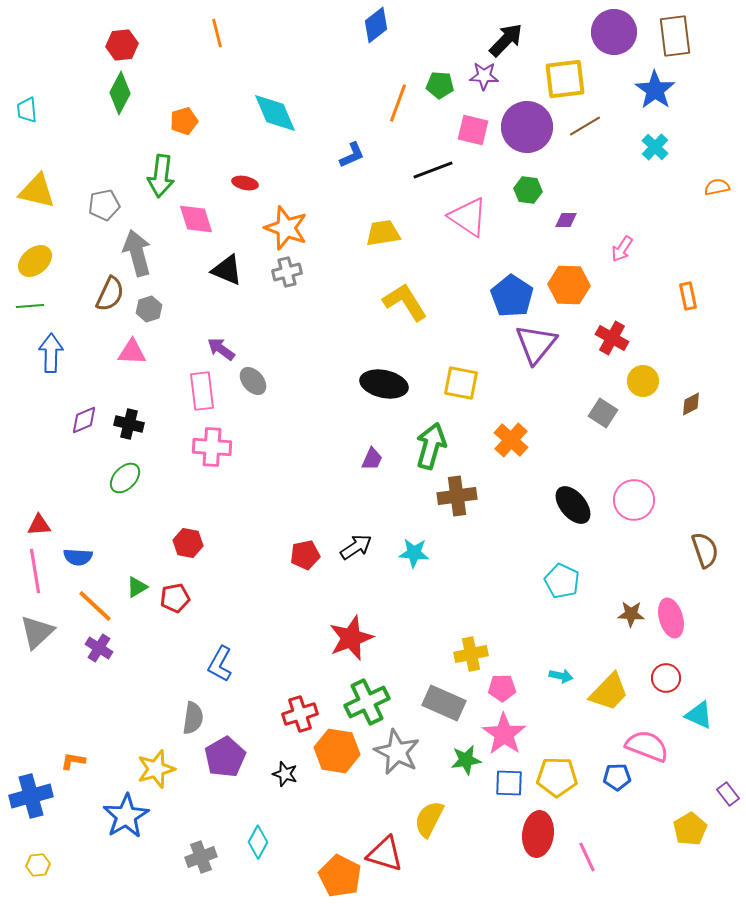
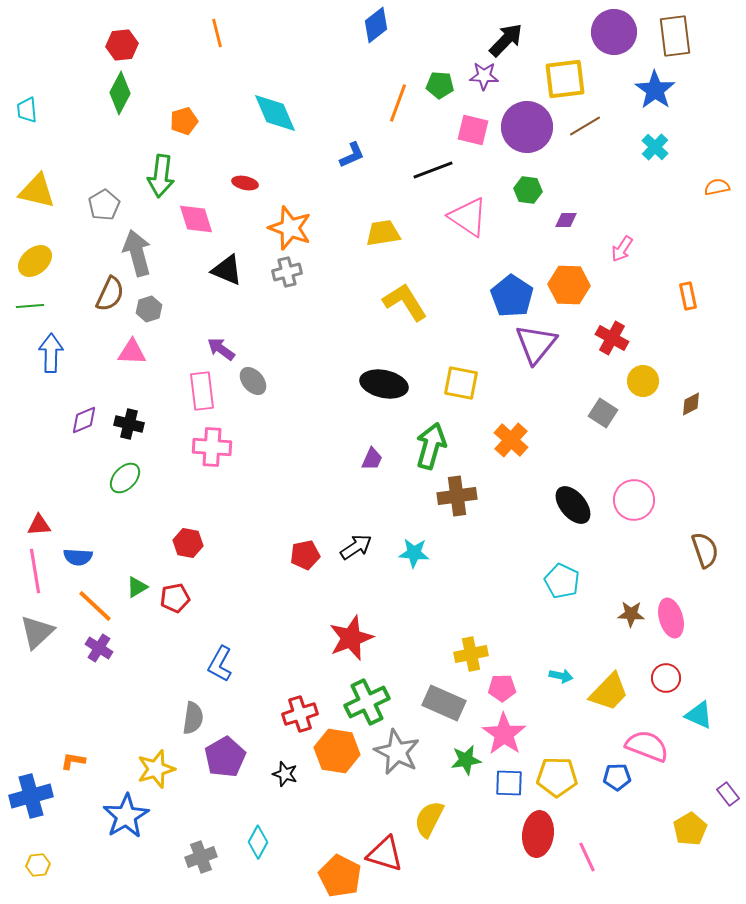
gray pentagon at (104, 205): rotated 20 degrees counterclockwise
orange star at (286, 228): moved 4 px right
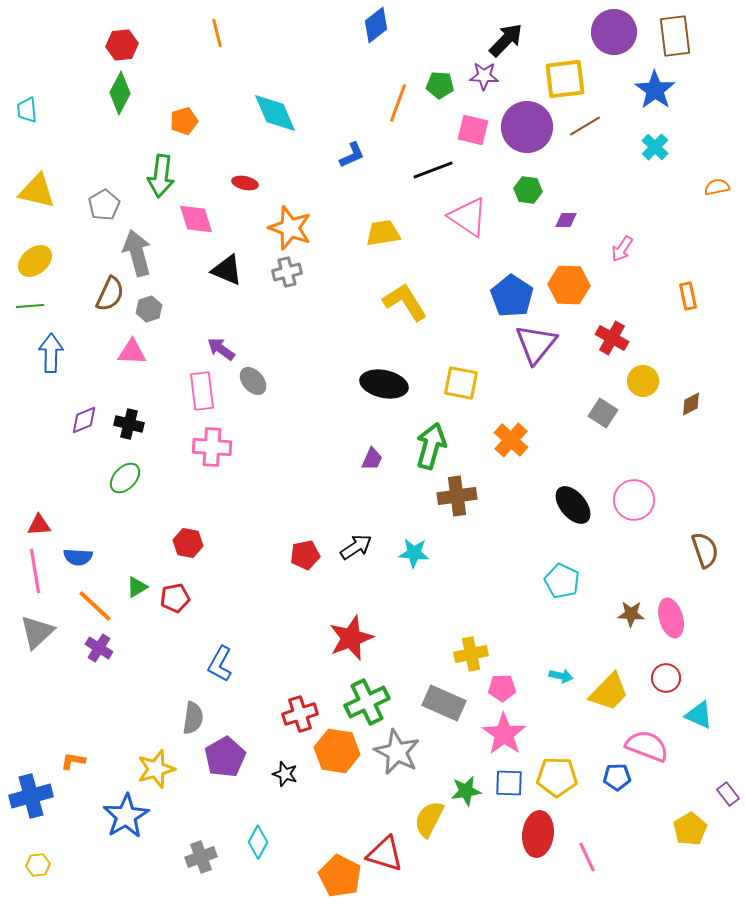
green star at (466, 760): moved 31 px down
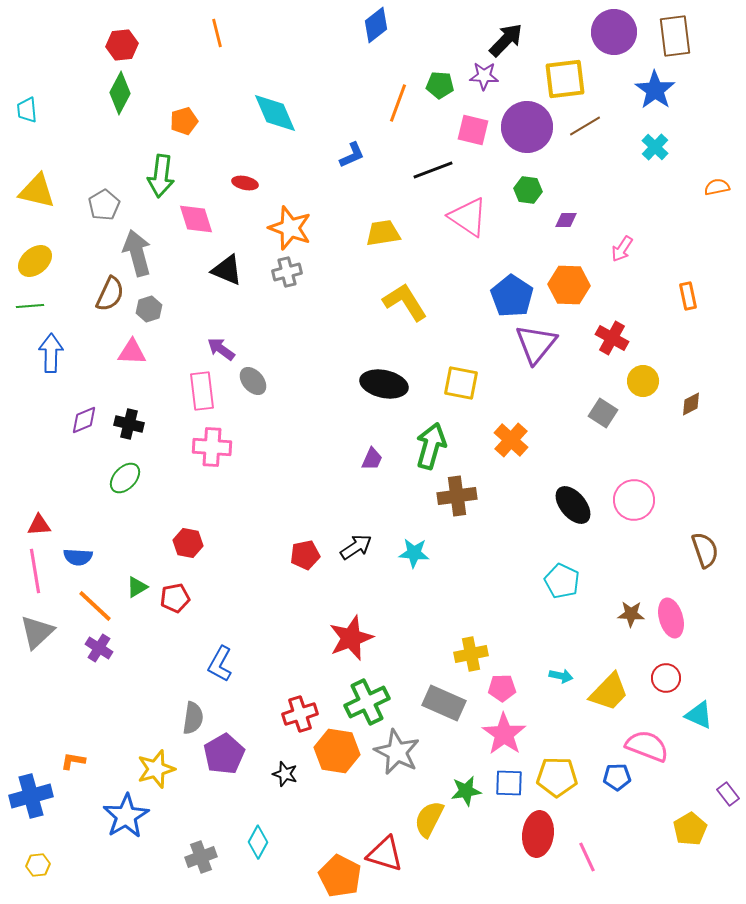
purple pentagon at (225, 757): moved 1 px left, 3 px up
